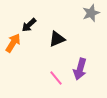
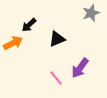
orange arrow: rotated 30 degrees clockwise
purple arrow: moved 1 px up; rotated 20 degrees clockwise
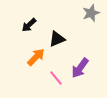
orange arrow: moved 23 px right, 14 px down; rotated 18 degrees counterclockwise
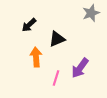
orange arrow: rotated 48 degrees counterclockwise
pink line: rotated 56 degrees clockwise
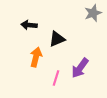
gray star: moved 2 px right
black arrow: rotated 49 degrees clockwise
orange arrow: rotated 18 degrees clockwise
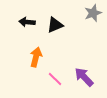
black arrow: moved 2 px left, 3 px up
black triangle: moved 2 px left, 14 px up
purple arrow: moved 4 px right, 9 px down; rotated 100 degrees clockwise
pink line: moved 1 px left, 1 px down; rotated 63 degrees counterclockwise
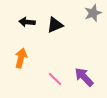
orange arrow: moved 15 px left, 1 px down
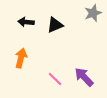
black arrow: moved 1 px left
